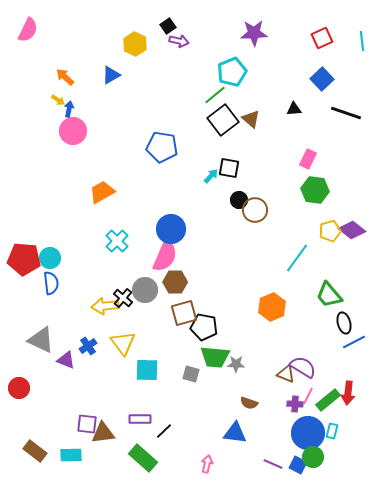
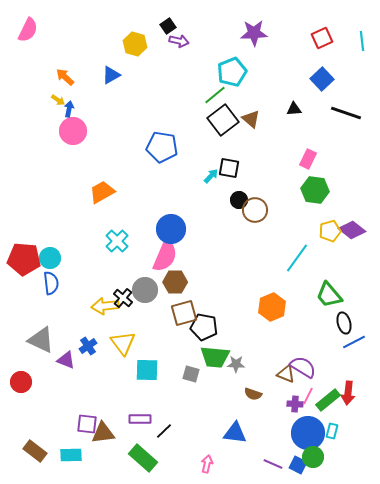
yellow hexagon at (135, 44): rotated 10 degrees counterclockwise
red circle at (19, 388): moved 2 px right, 6 px up
brown semicircle at (249, 403): moved 4 px right, 9 px up
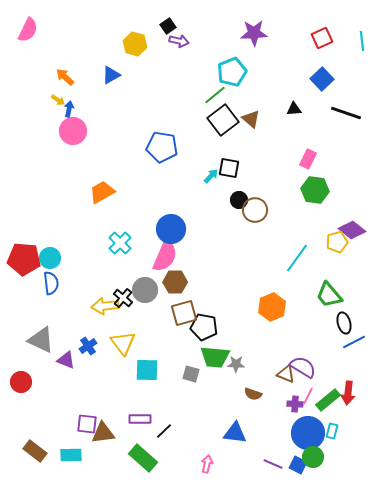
yellow pentagon at (330, 231): moved 7 px right, 11 px down
cyan cross at (117, 241): moved 3 px right, 2 px down
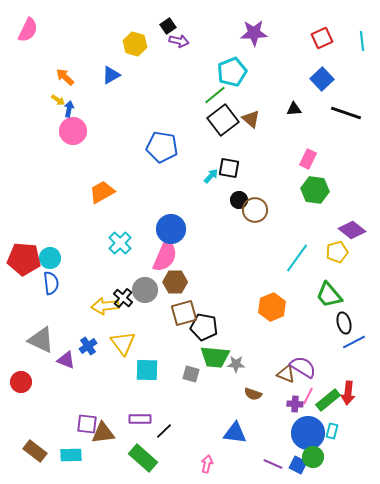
yellow pentagon at (337, 242): moved 10 px down
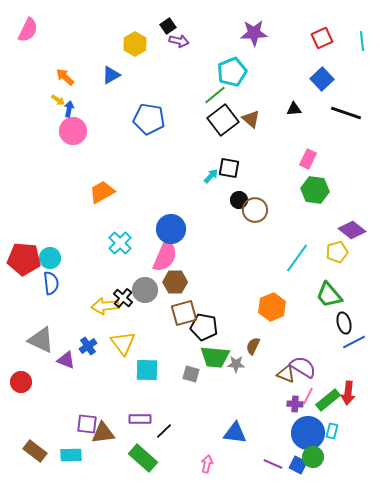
yellow hexagon at (135, 44): rotated 15 degrees clockwise
blue pentagon at (162, 147): moved 13 px left, 28 px up
brown semicircle at (253, 394): moved 48 px up; rotated 96 degrees clockwise
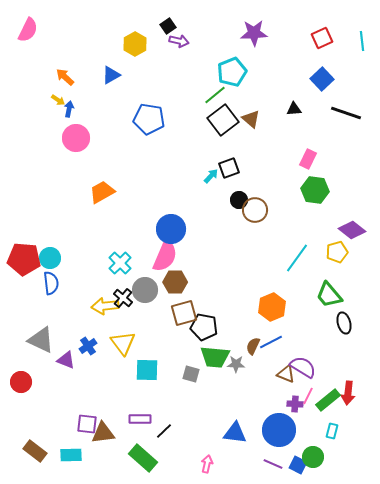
pink circle at (73, 131): moved 3 px right, 7 px down
black square at (229, 168): rotated 30 degrees counterclockwise
cyan cross at (120, 243): moved 20 px down
blue line at (354, 342): moved 83 px left
blue circle at (308, 433): moved 29 px left, 3 px up
